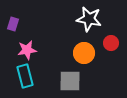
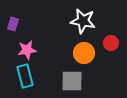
white star: moved 6 px left, 2 px down
gray square: moved 2 px right
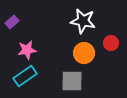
purple rectangle: moved 1 px left, 2 px up; rotated 32 degrees clockwise
cyan rectangle: rotated 70 degrees clockwise
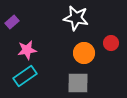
white star: moved 7 px left, 3 px up
gray square: moved 6 px right, 2 px down
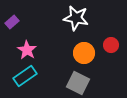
red circle: moved 2 px down
pink star: rotated 30 degrees counterclockwise
gray square: rotated 25 degrees clockwise
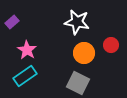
white star: moved 1 px right, 4 px down
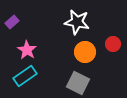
red circle: moved 2 px right, 1 px up
orange circle: moved 1 px right, 1 px up
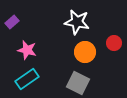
red circle: moved 1 px right, 1 px up
pink star: rotated 18 degrees counterclockwise
cyan rectangle: moved 2 px right, 3 px down
